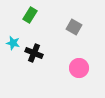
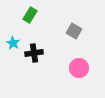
gray square: moved 4 px down
cyan star: rotated 16 degrees clockwise
black cross: rotated 30 degrees counterclockwise
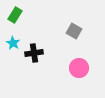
green rectangle: moved 15 px left
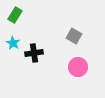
gray square: moved 5 px down
pink circle: moved 1 px left, 1 px up
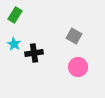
cyan star: moved 1 px right, 1 px down
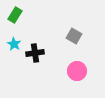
black cross: moved 1 px right
pink circle: moved 1 px left, 4 px down
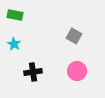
green rectangle: rotated 70 degrees clockwise
black cross: moved 2 px left, 19 px down
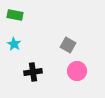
gray square: moved 6 px left, 9 px down
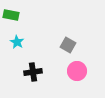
green rectangle: moved 4 px left
cyan star: moved 3 px right, 2 px up
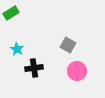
green rectangle: moved 2 px up; rotated 42 degrees counterclockwise
cyan star: moved 7 px down
black cross: moved 1 px right, 4 px up
